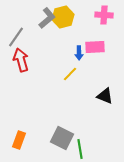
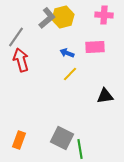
blue arrow: moved 12 px left; rotated 112 degrees clockwise
black triangle: rotated 30 degrees counterclockwise
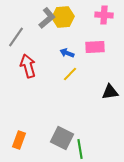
yellow hexagon: rotated 10 degrees clockwise
red arrow: moved 7 px right, 6 px down
black triangle: moved 5 px right, 4 px up
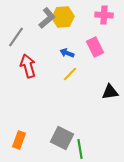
pink rectangle: rotated 66 degrees clockwise
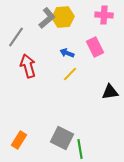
orange rectangle: rotated 12 degrees clockwise
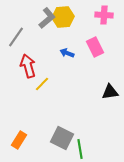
yellow line: moved 28 px left, 10 px down
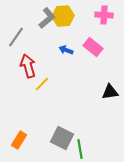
yellow hexagon: moved 1 px up
pink rectangle: moved 2 px left; rotated 24 degrees counterclockwise
blue arrow: moved 1 px left, 3 px up
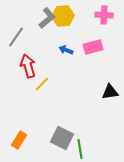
pink rectangle: rotated 54 degrees counterclockwise
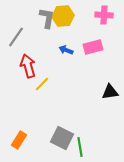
gray L-shape: rotated 40 degrees counterclockwise
green line: moved 2 px up
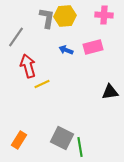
yellow hexagon: moved 2 px right
yellow line: rotated 21 degrees clockwise
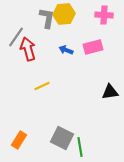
yellow hexagon: moved 1 px left, 2 px up
red arrow: moved 17 px up
yellow line: moved 2 px down
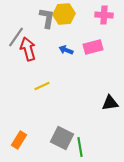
black triangle: moved 11 px down
